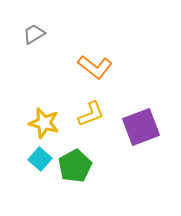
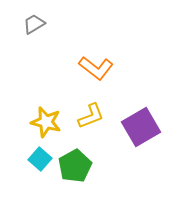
gray trapezoid: moved 10 px up
orange L-shape: moved 1 px right, 1 px down
yellow L-shape: moved 2 px down
yellow star: moved 2 px right, 1 px up
purple square: rotated 9 degrees counterclockwise
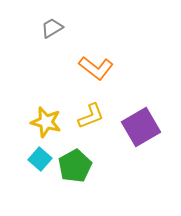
gray trapezoid: moved 18 px right, 4 px down
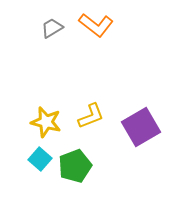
orange L-shape: moved 43 px up
green pentagon: rotated 8 degrees clockwise
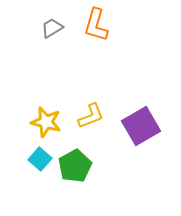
orange L-shape: rotated 68 degrees clockwise
purple square: moved 1 px up
green pentagon: rotated 8 degrees counterclockwise
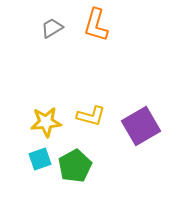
yellow L-shape: rotated 36 degrees clockwise
yellow star: rotated 20 degrees counterclockwise
cyan square: rotated 30 degrees clockwise
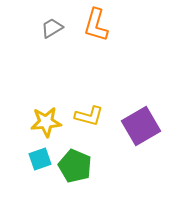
yellow L-shape: moved 2 px left
green pentagon: rotated 20 degrees counterclockwise
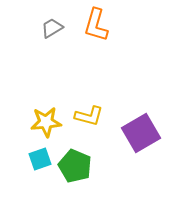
purple square: moved 7 px down
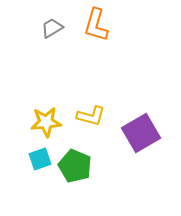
yellow L-shape: moved 2 px right
